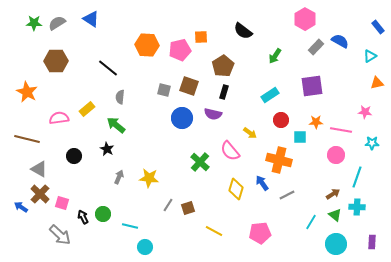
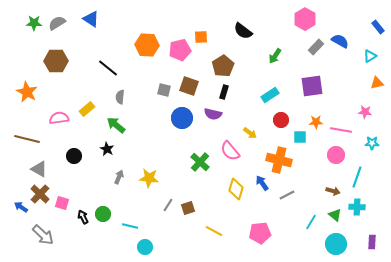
brown arrow at (333, 194): moved 3 px up; rotated 48 degrees clockwise
gray arrow at (60, 235): moved 17 px left
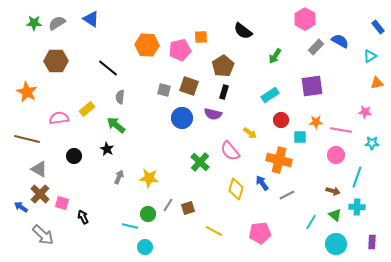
green circle at (103, 214): moved 45 px right
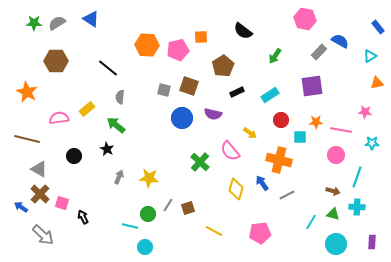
pink hexagon at (305, 19): rotated 20 degrees counterclockwise
gray rectangle at (316, 47): moved 3 px right, 5 px down
pink pentagon at (180, 50): moved 2 px left
black rectangle at (224, 92): moved 13 px right; rotated 48 degrees clockwise
green triangle at (335, 215): moved 2 px left, 1 px up; rotated 24 degrees counterclockwise
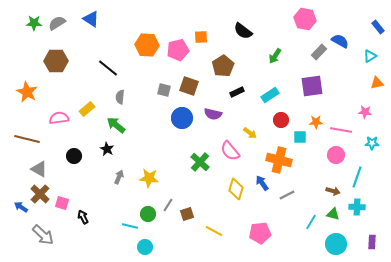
brown square at (188, 208): moved 1 px left, 6 px down
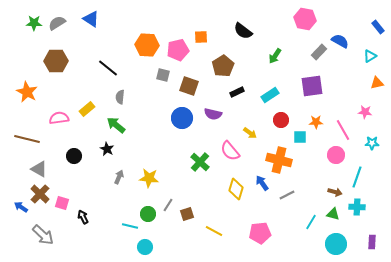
gray square at (164, 90): moved 1 px left, 15 px up
pink line at (341, 130): moved 2 px right; rotated 50 degrees clockwise
brown arrow at (333, 191): moved 2 px right, 1 px down
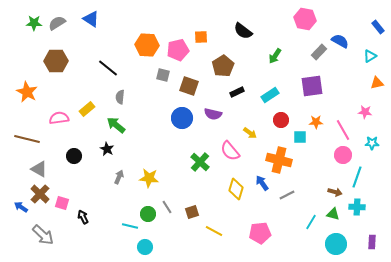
pink circle at (336, 155): moved 7 px right
gray line at (168, 205): moved 1 px left, 2 px down; rotated 64 degrees counterclockwise
brown square at (187, 214): moved 5 px right, 2 px up
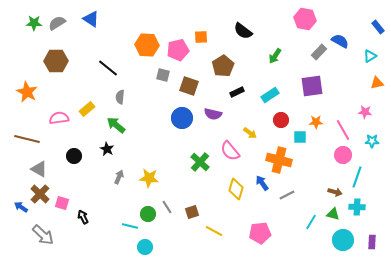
cyan star at (372, 143): moved 2 px up
cyan circle at (336, 244): moved 7 px right, 4 px up
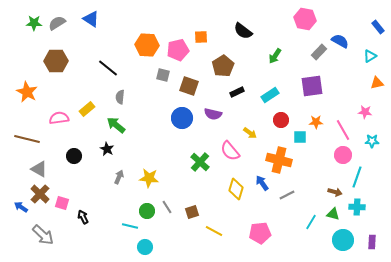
green circle at (148, 214): moved 1 px left, 3 px up
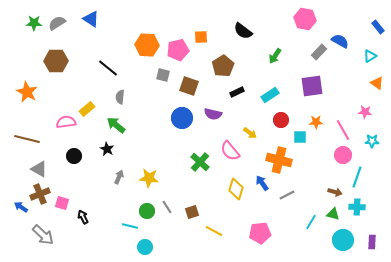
orange triangle at (377, 83): rotated 48 degrees clockwise
pink semicircle at (59, 118): moved 7 px right, 4 px down
brown cross at (40, 194): rotated 24 degrees clockwise
